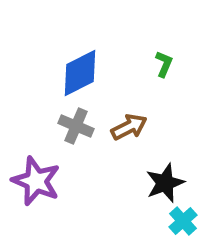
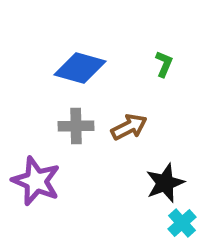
blue diamond: moved 5 px up; rotated 42 degrees clockwise
gray cross: rotated 24 degrees counterclockwise
cyan cross: moved 1 px left, 2 px down
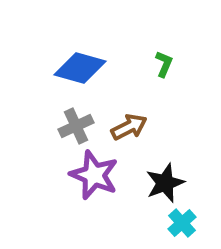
gray cross: rotated 24 degrees counterclockwise
purple star: moved 58 px right, 6 px up
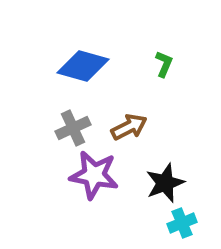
blue diamond: moved 3 px right, 2 px up
gray cross: moved 3 px left, 2 px down
purple star: rotated 12 degrees counterclockwise
cyan cross: rotated 20 degrees clockwise
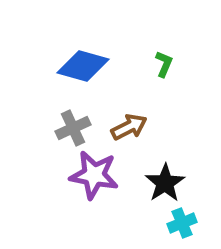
black star: rotated 12 degrees counterclockwise
